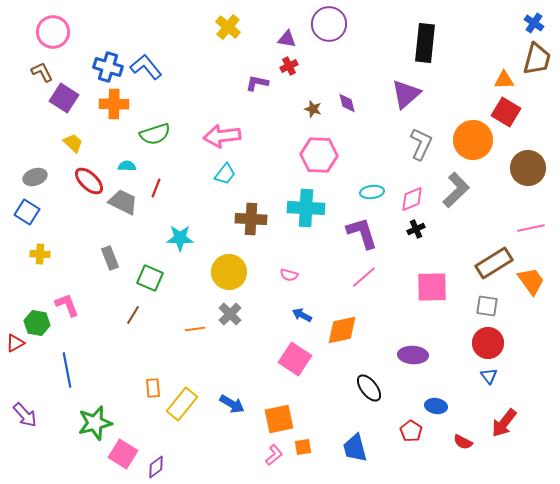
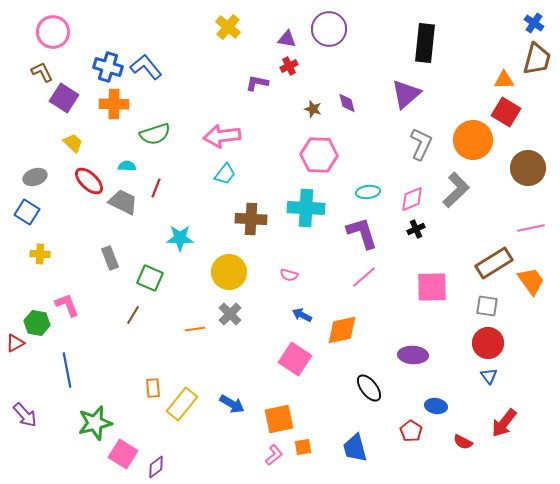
purple circle at (329, 24): moved 5 px down
cyan ellipse at (372, 192): moved 4 px left
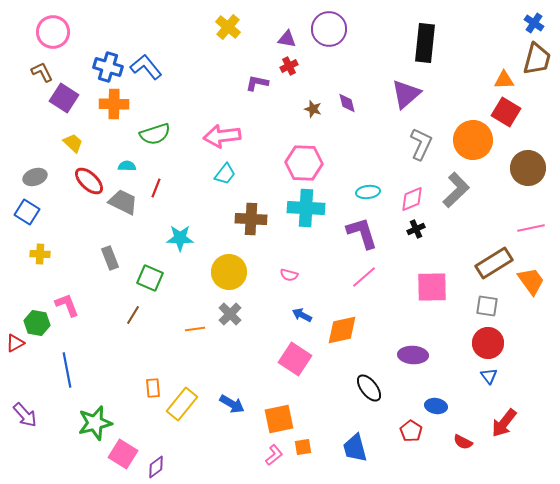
pink hexagon at (319, 155): moved 15 px left, 8 px down
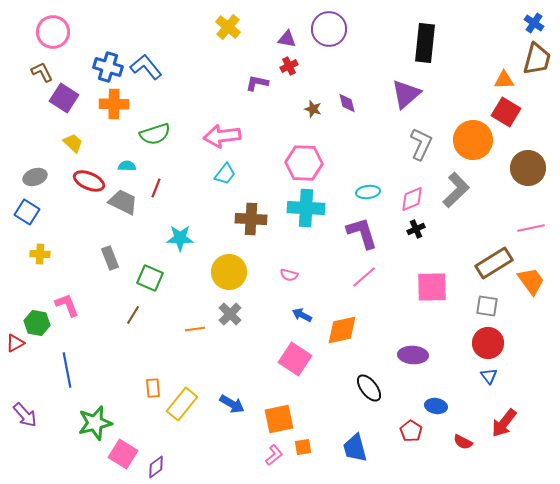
red ellipse at (89, 181): rotated 20 degrees counterclockwise
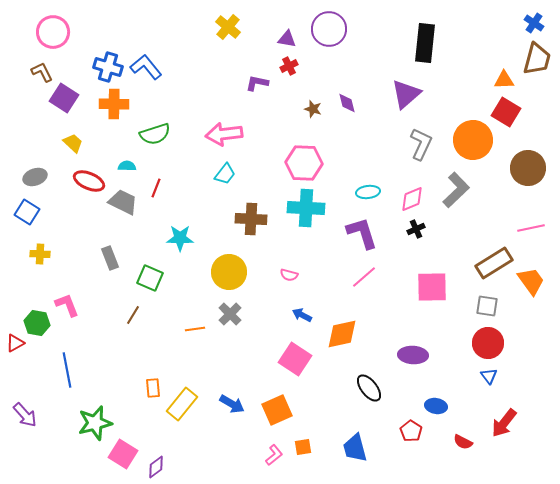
pink arrow at (222, 136): moved 2 px right, 2 px up
orange diamond at (342, 330): moved 4 px down
orange square at (279, 419): moved 2 px left, 9 px up; rotated 12 degrees counterclockwise
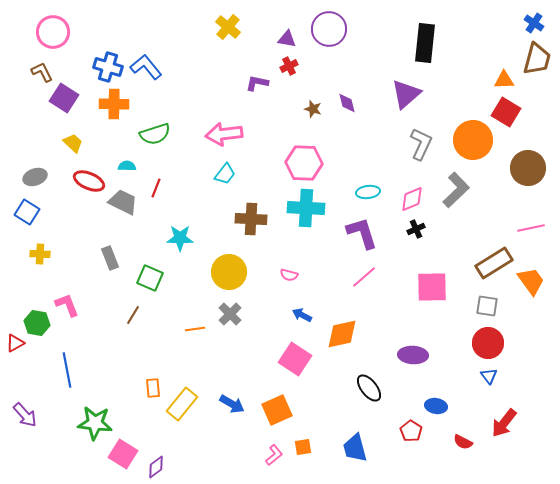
green star at (95, 423): rotated 20 degrees clockwise
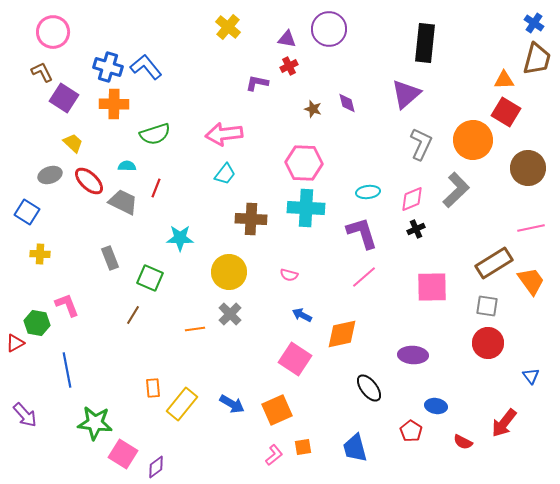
gray ellipse at (35, 177): moved 15 px right, 2 px up
red ellipse at (89, 181): rotated 20 degrees clockwise
blue triangle at (489, 376): moved 42 px right
